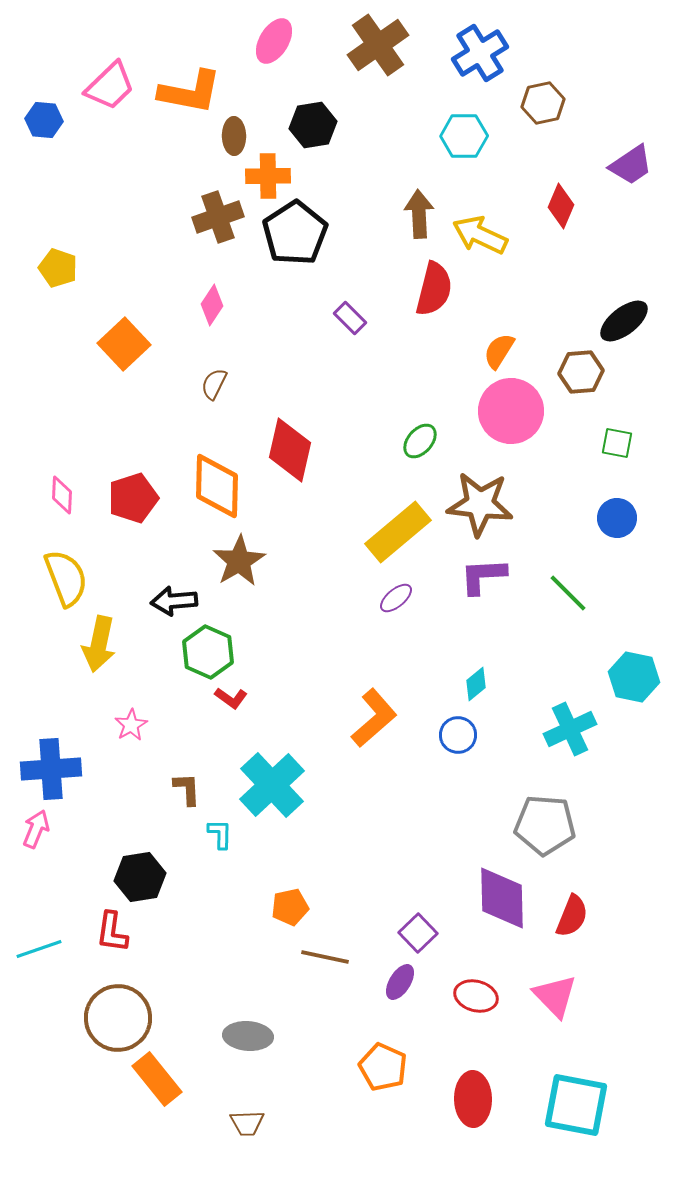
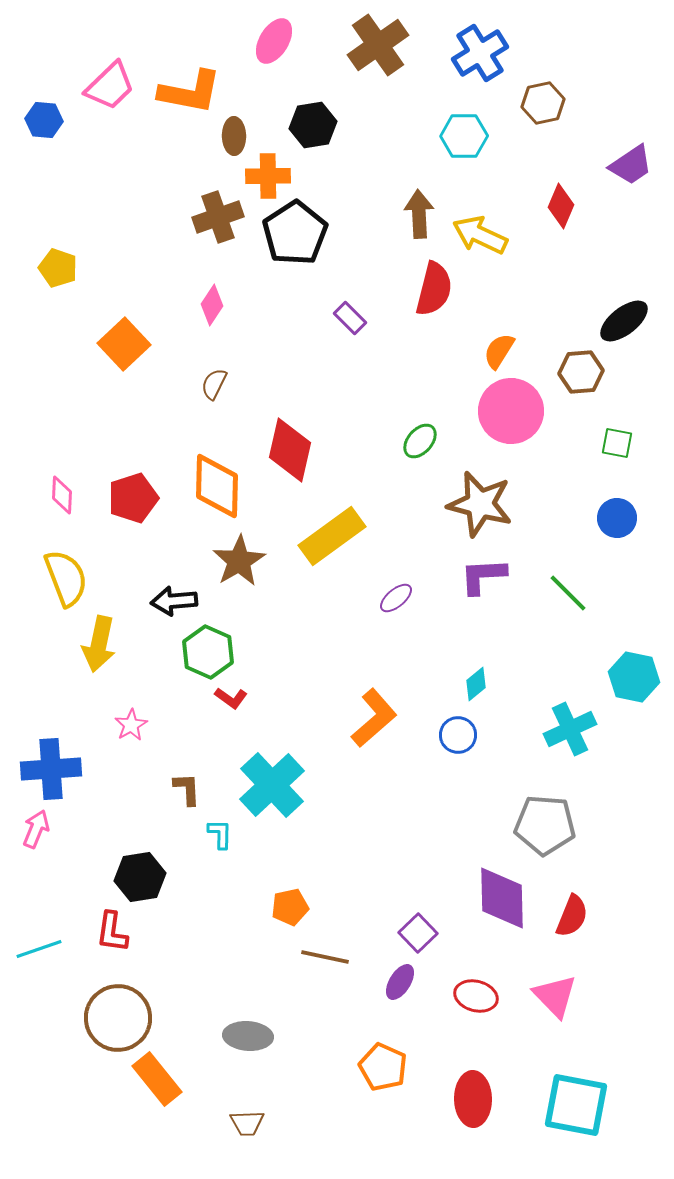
brown star at (480, 504): rotated 8 degrees clockwise
yellow rectangle at (398, 532): moved 66 px left, 4 px down; rotated 4 degrees clockwise
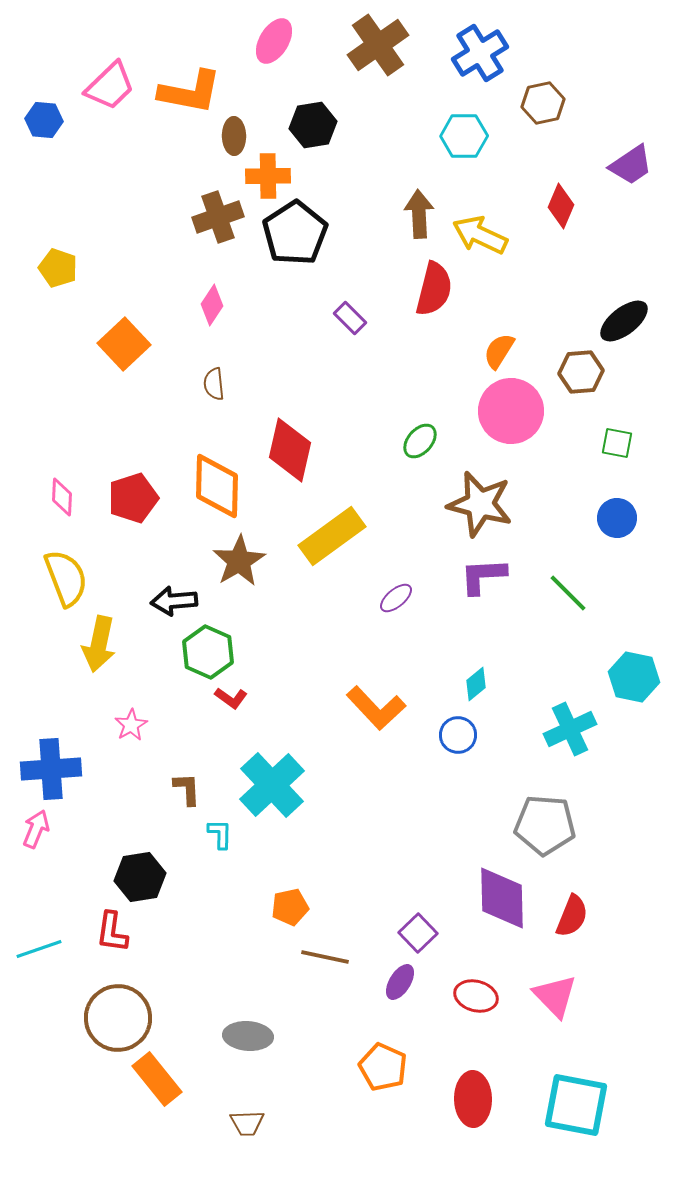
brown semicircle at (214, 384): rotated 32 degrees counterclockwise
pink diamond at (62, 495): moved 2 px down
orange L-shape at (374, 718): moved 2 px right, 10 px up; rotated 88 degrees clockwise
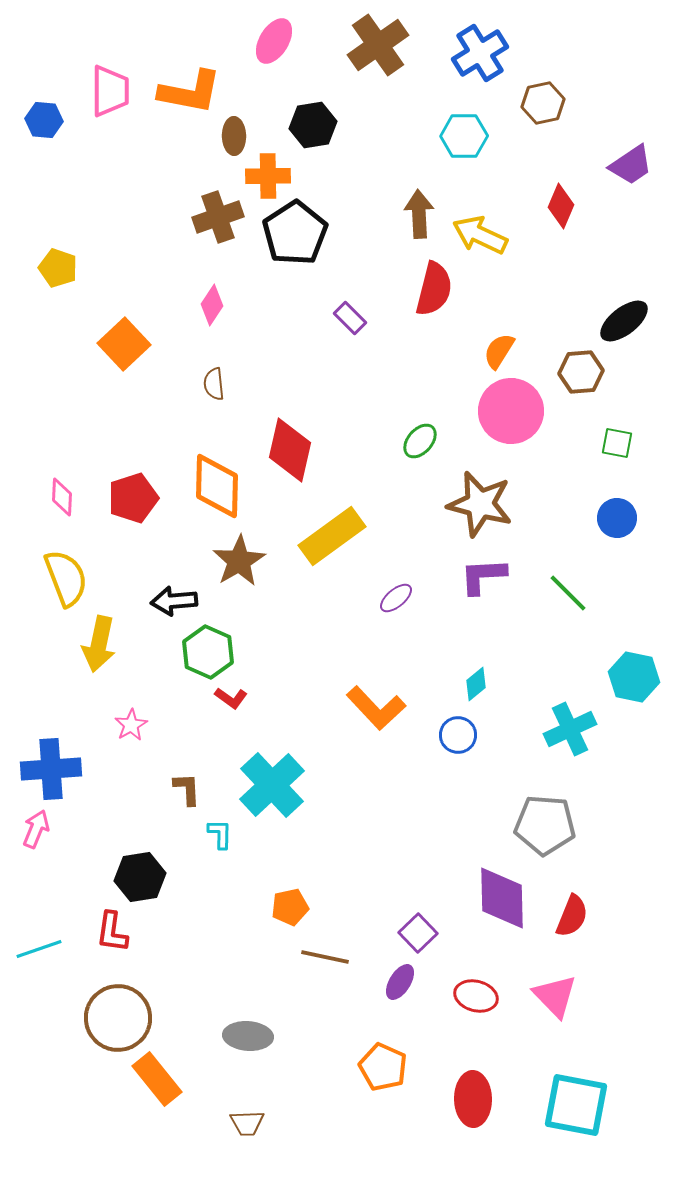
pink trapezoid at (110, 86): moved 5 px down; rotated 46 degrees counterclockwise
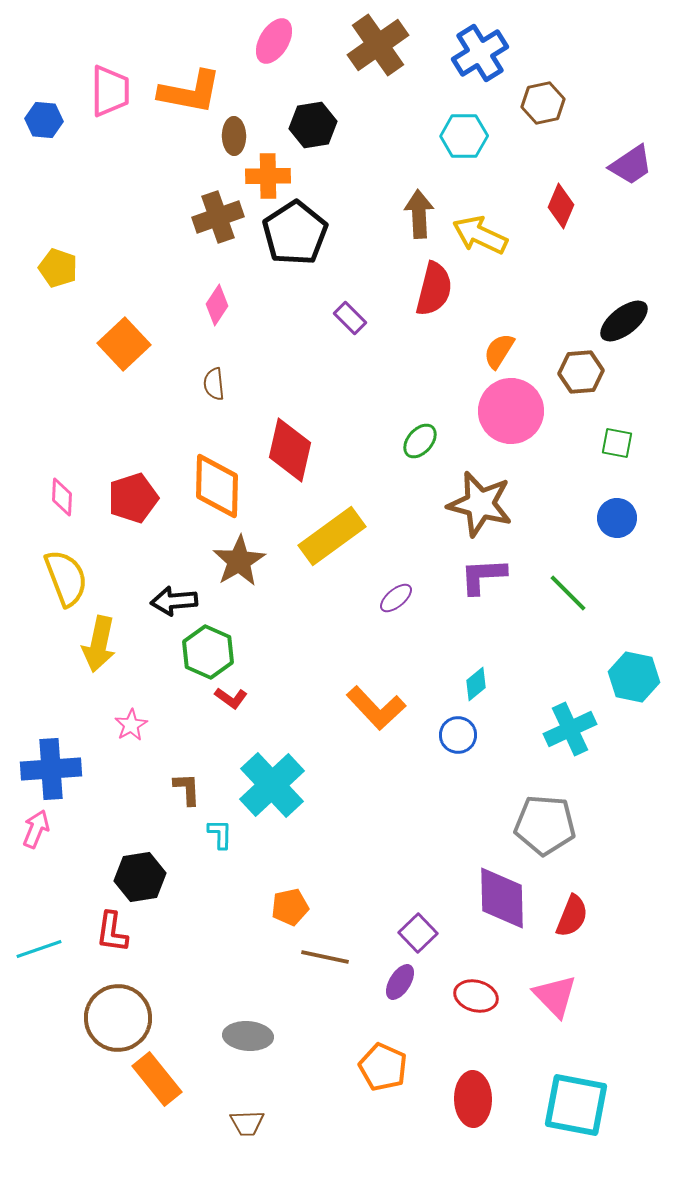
pink diamond at (212, 305): moved 5 px right
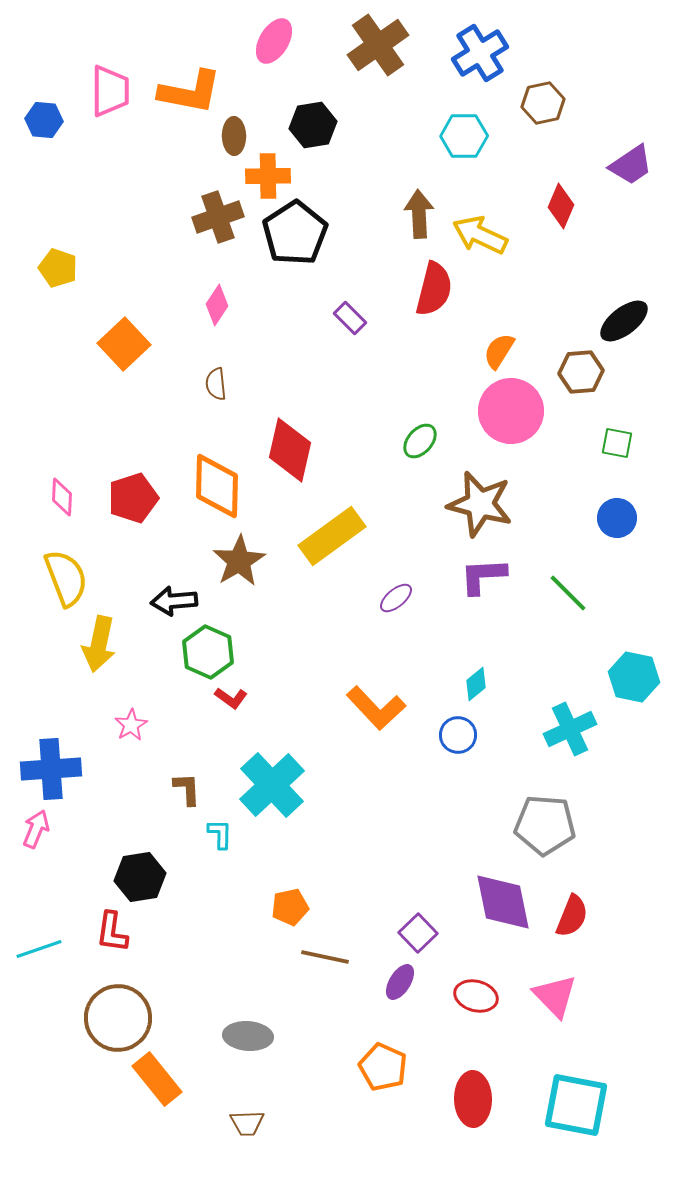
brown semicircle at (214, 384): moved 2 px right
purple diamond at (502, 898): moved 1 px right, 4 px down; rotated 10 degrees counterclockwise
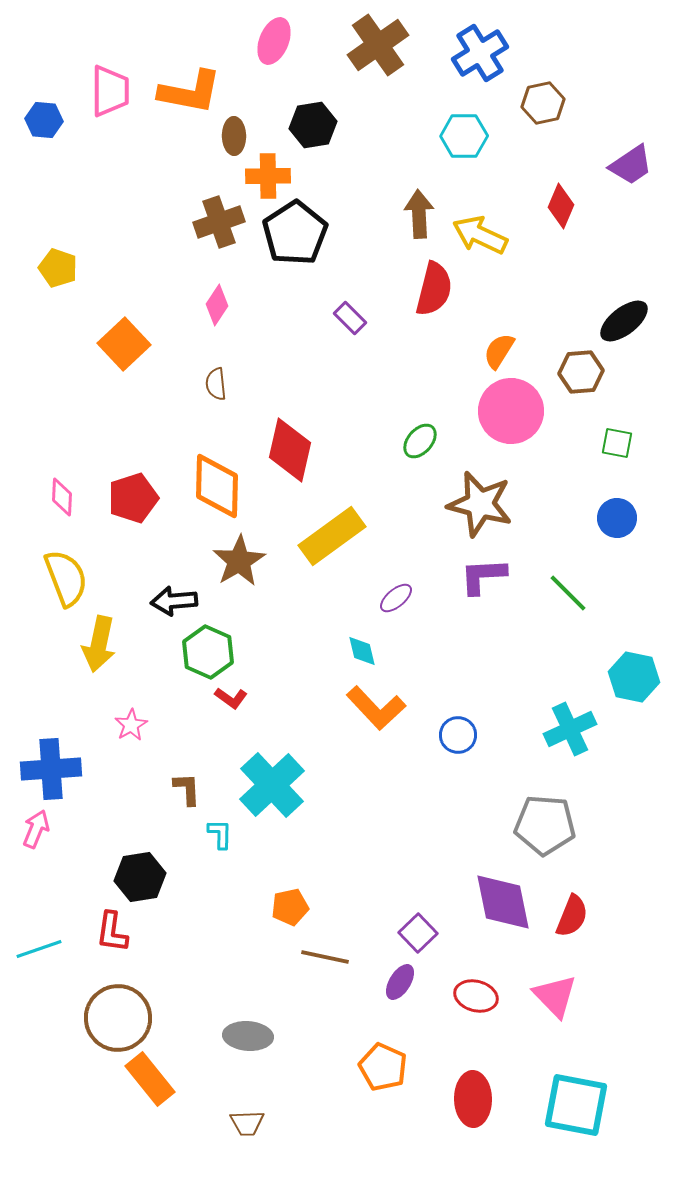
pink ellipse at (274, 41): rotated 9 degrees counterclockwise
brown cross at (218, 217): moved 1 px right, 5 px down
cyan diamond at (476, 684): moved 114 px left, 33 px up; rotated 64 degrees counterclockwise
orange rectangle at (157, 1079): moved 7 px left
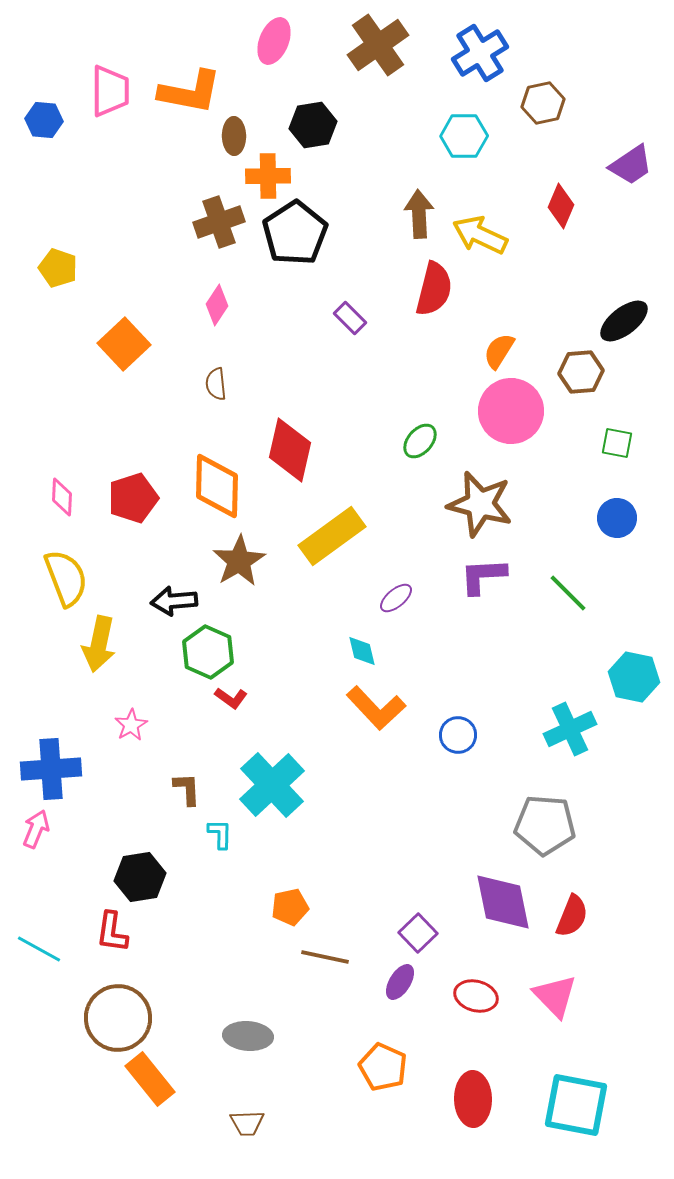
cyan line at (39, 949): rotated 48 degrees clockwise
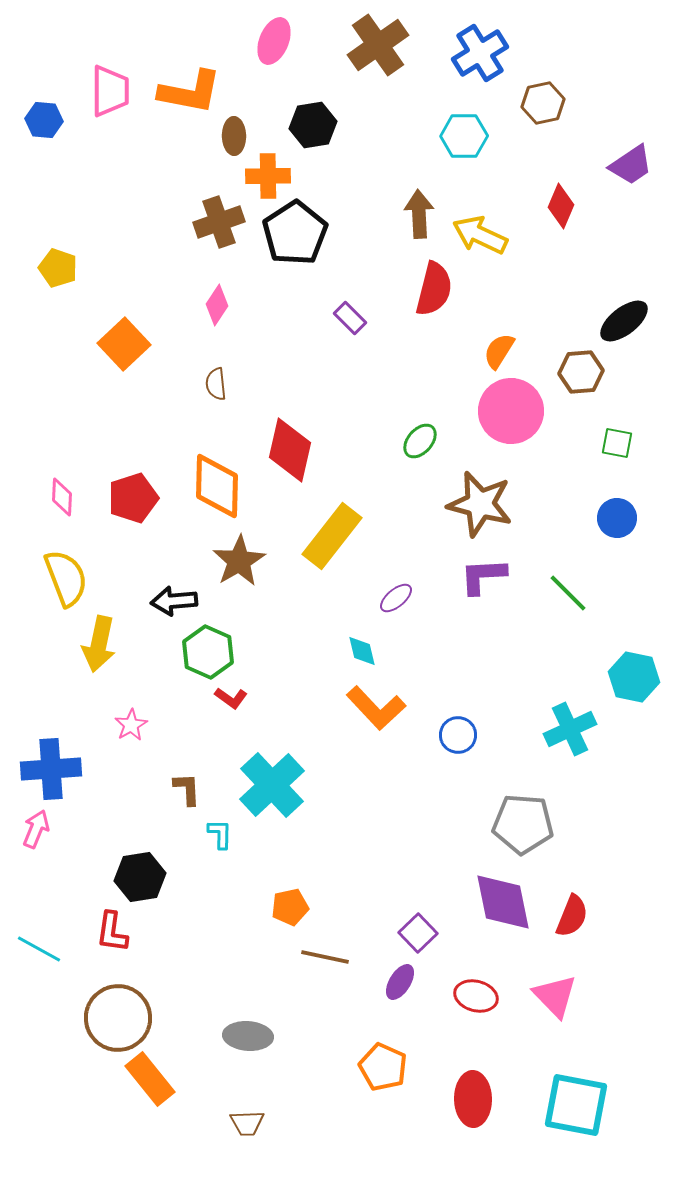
yellow rectangle at (332, 536): rotated 16 degrees counterclockwise
gray pentagon at (545, 825): moved 22 px left, 1 px up
